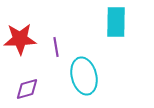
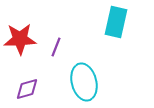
cyan rectangle: rotated 12 degrees clockwise
purple line: rotated 30 degrees clockwise
cyan ellipse: moved 6 px down
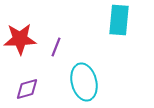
cyan rectangle: moved 3 px right, 2 px up; rotated 8 degrees counterclockwise
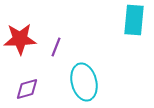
cyan rectangle: moved 15 px right
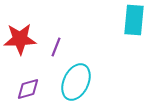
cyan ellipse: moved 8 px left; rotated 39 degrees clockwise
purple diamond: moved 1 px right
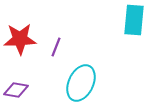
cyan ellipse: moved 5 px right, 1 px down
purple diamond: moved 12 px left, 1 px down; rotated 25 degrees clockwise
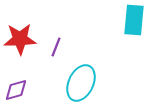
purple diamond: rotated 25 degrees counterclockwise
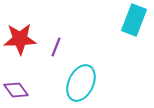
cyan rectangle: rotated 16 degrees clockwise
purple diamond: rotated 70 degrees clockwise
